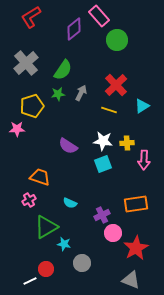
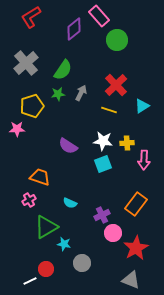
orange rectangle: rotated 45 degrees counterclockwise
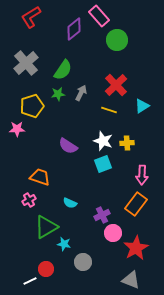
white star: rotated 12 degrees clockwise
pink arrow: moved 2 px left, 15 px down
gray circle: moved 1 px right, 1 px up
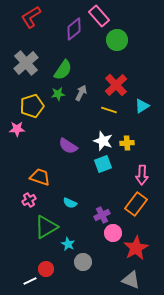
cyan star: moved 4 px right; rotated 16 degrees clockwise
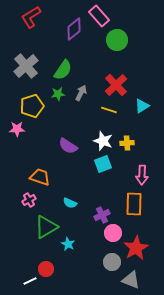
gray cross: moved 3 px down
orange rectangle: moved 2 px left; rotated 35 degrees counterclockwise
gray circle: moved 29 px right
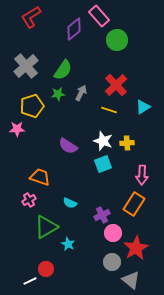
cyan triangle: moved 1 px right, 1 px down
orange rectangle: rotated 30 degrees clockwise
gray triangle: rotated 18 degrees clockwise
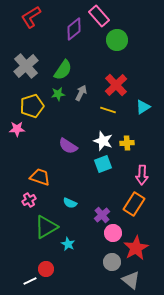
yellow line: moved 1 px left
purple cross: rotated 14 degrees counterclockwise
